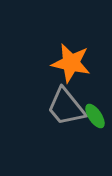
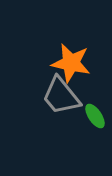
gray trapezoid: moved 5 px left, 11 px up
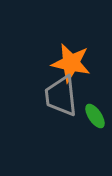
gray trapezoid: rotated 33 degrees clockwise
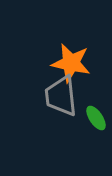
green ellipse: moved 1 px right, 2 px down
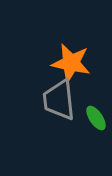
gray trapezoid: moved 2 px left, 4 px down
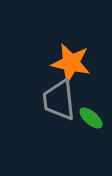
green ellipse: moved 5 px left; rotated 15 degrees counterclockwise
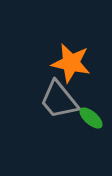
gray trapezoid: rotated 33 degrees counterclockwise
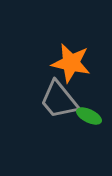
green ellipse: moved 2 px left, 2 px up; rotated 15 degrees counterclockwise
